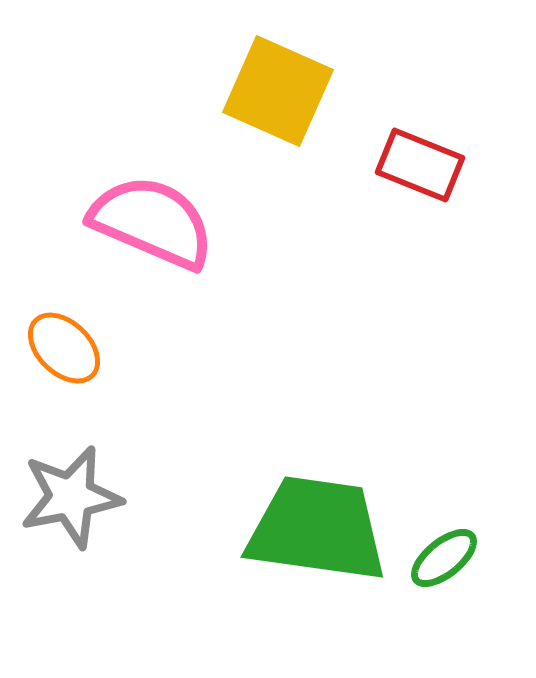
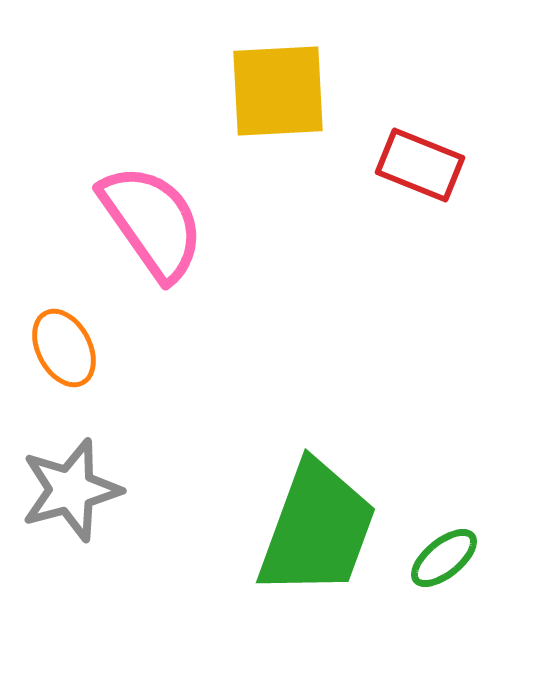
yellow square: rotated 27 degrees counterclockwise
pink semicircle: rotated 32 degrees clockwise
orange ellipse: rotated 18 degrees clockwise
gray star: moved 7 px up; rotated 4 degrees counterclockwise
green trapezoid: rotated 102 degrees clockwise
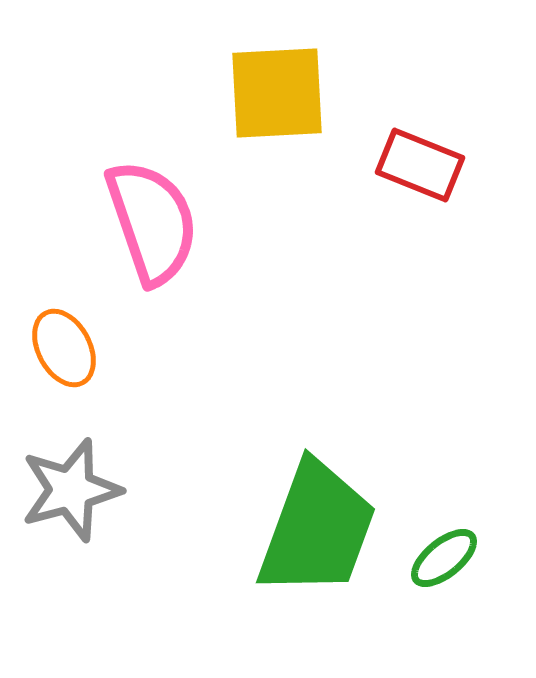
yellow square: moved 1 px left, 2 px down
pink semicircle: rotated 16 degrees clockwise
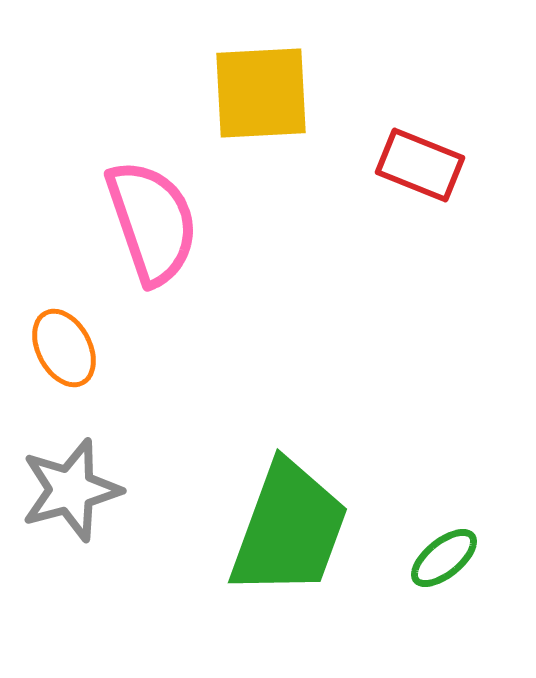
yellow square: moved 16 px left
green trapezoid: moved 28 px left
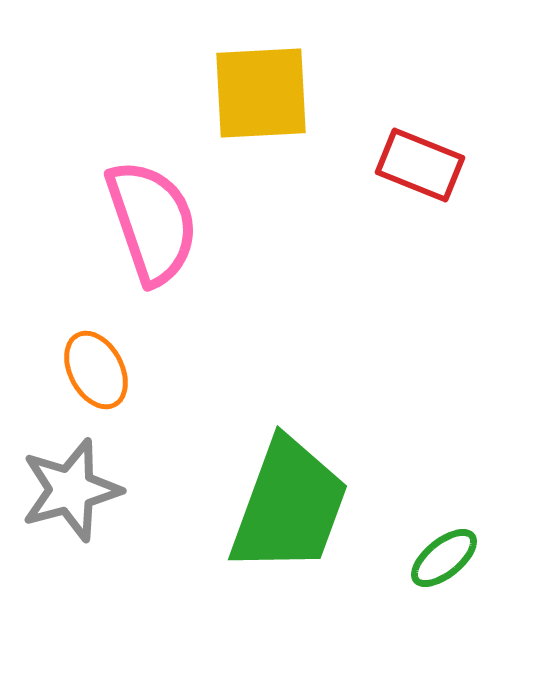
orange ellipse: moved 32 px right, 22 px down
green trapezoid: moved 23 px up
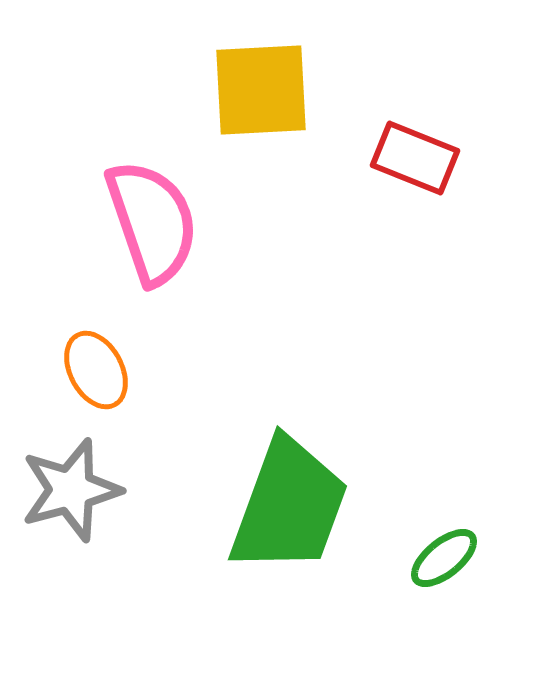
yellow square: moved 3 px up
red rectangle: moved 5 px left, 7 px up
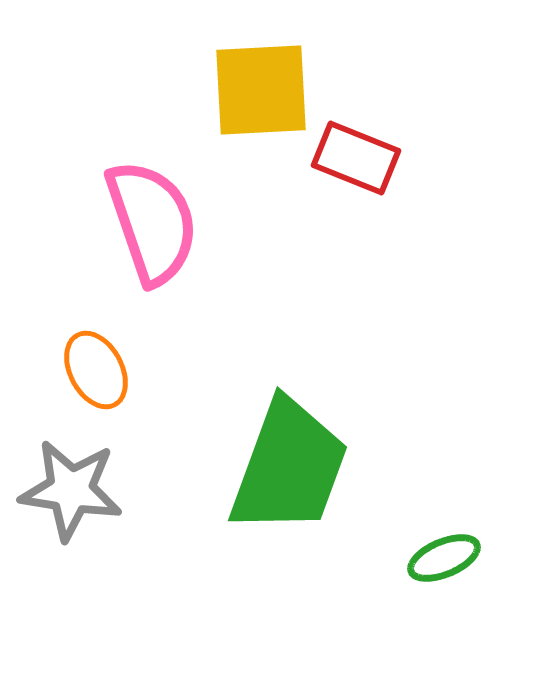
red rectangle: moved 59 px left
gray star: rotated 24 degrees clockwise
green trapezoid: moved 39 px up
green ellipse: rotated 16 degrees clockwise
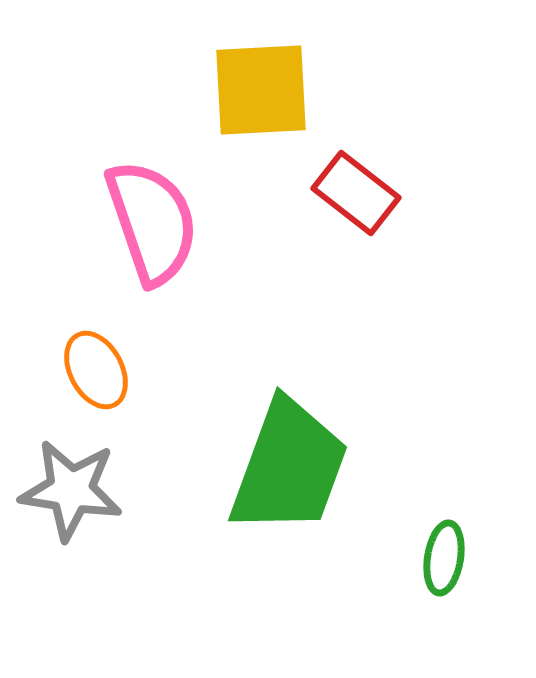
red rectangle: moved 35 px down; rotated 16 degrees clockwise
green ellipse: rotated 58 degrees counterclockwise
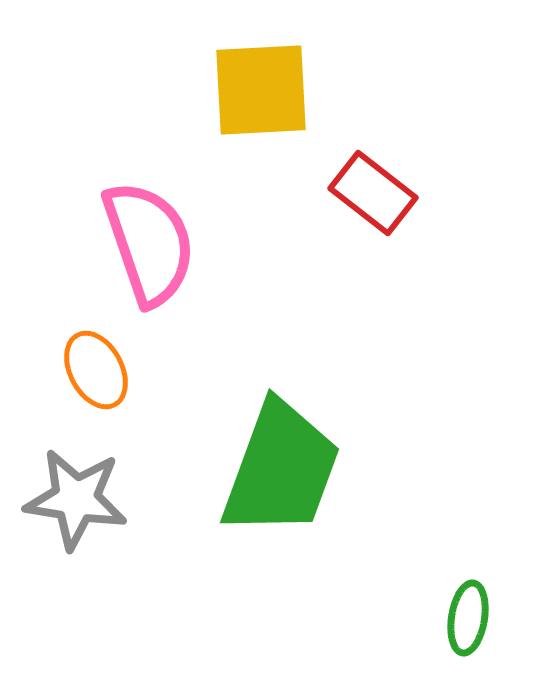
red rectangle: moved 17 px right
pink semicircle: moved 3 px left, 21 px down
green trapezoid: moved 8 px left, 2 px down
gray star: moved 5 px right, 9 px down
green ellipse: moved 24 px right, 60 px down
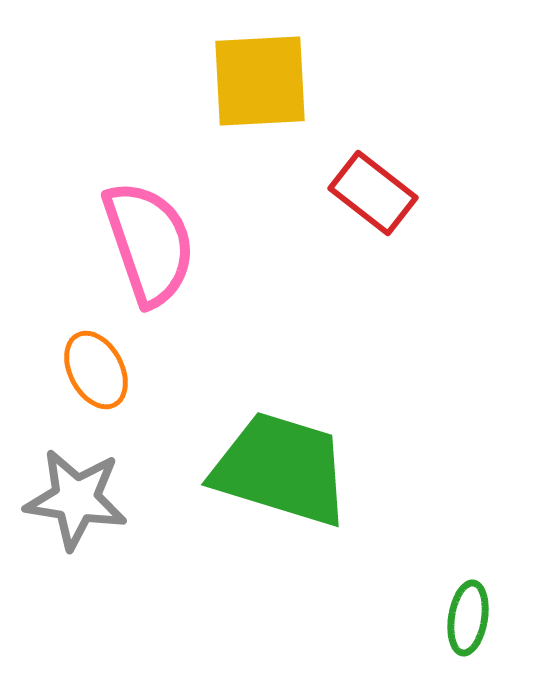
yellow square: moved 1 px left, 9 px up
green trapezoid: rotated 93 degrees counterclockwise
